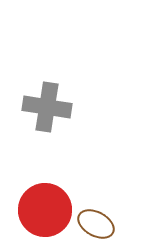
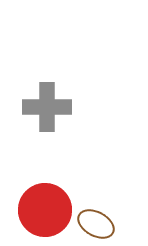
gray cross: rotated 9 degrees counterclockwise
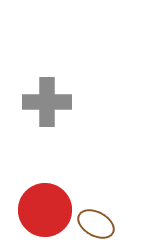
gray cross: moved 5 px up
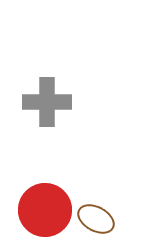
brown ellipse: moved 5 px up
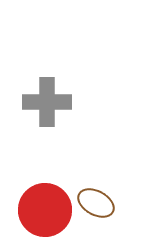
brown ellipse: moved 16 px up
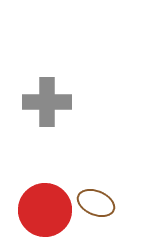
brown ellipse: rotated 6 degrees counterclockwise
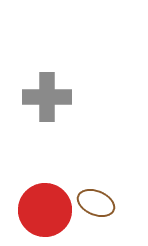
gray cross: moved 5 px up
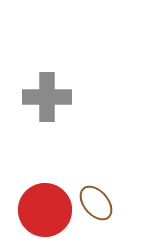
brown ellipse: rotated 27 degrees clockwise
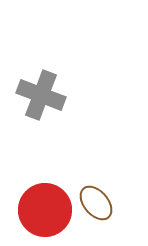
gray cross: moved 6 px left, 2 px up; rotated 21 degrees clockwise
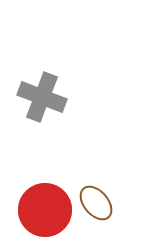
gray cross: moved 1 px right, 2 px down
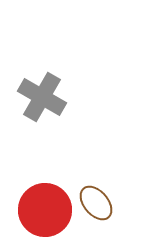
gray cross: rotated 9 degrees clockwise
